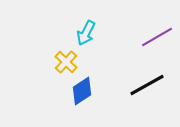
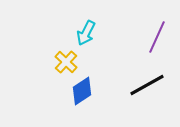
purple line: rotated 36 degrees counterclockwise
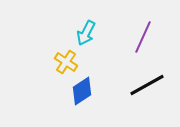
purple line: moved 14 px left
yellow cross: rotated 10 degrees counterclockwise
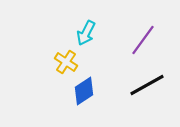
purple line: moved 3 px down; rotated 12 degrees clockwise
blue diamond: moved 2 px right
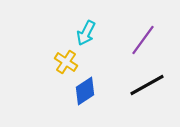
blue diamond: moved 1 px right
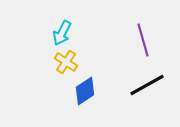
cyan arrow: moved 24 px left
purple line: rotated 52 degrees counterclockwise
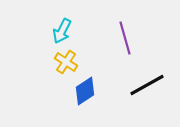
cyan arrow: moved 2 px up
purple line: moved 18 px left, 2 px up
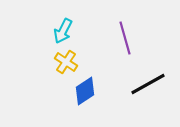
cyan arrow: moved 1 px right
black line: moved 1 px right, 1 px up
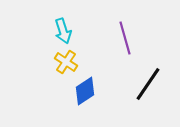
cyan arrow: rotated 45 degrees counterclockwise
black line: rotated 27 degrees counterclockwise
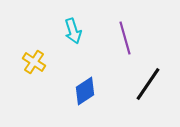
cyan arrow: moved 10 px right
yellow cross: moved 32 px left
